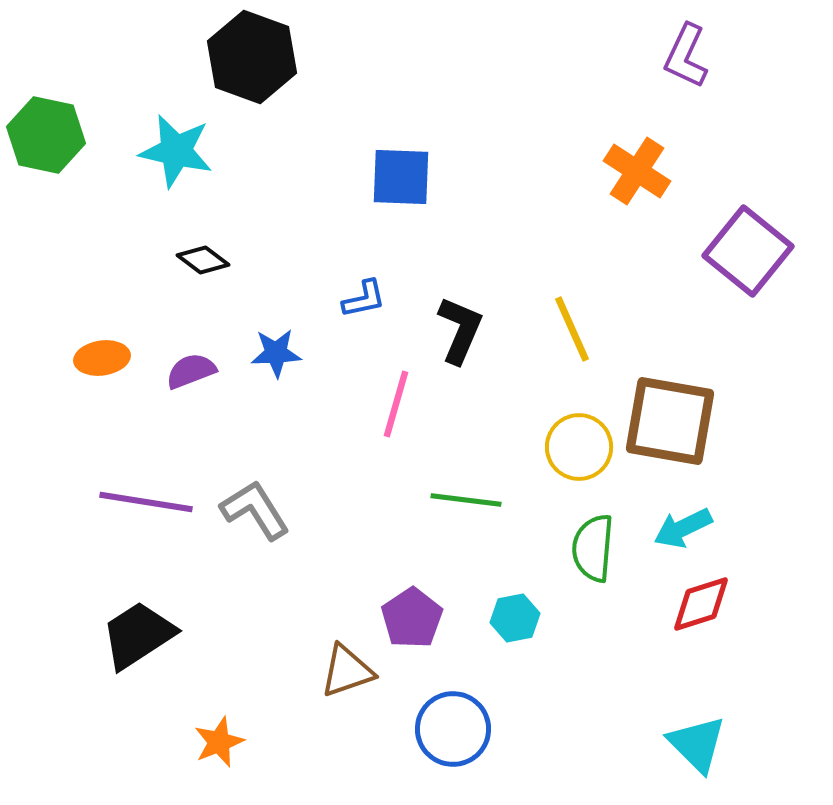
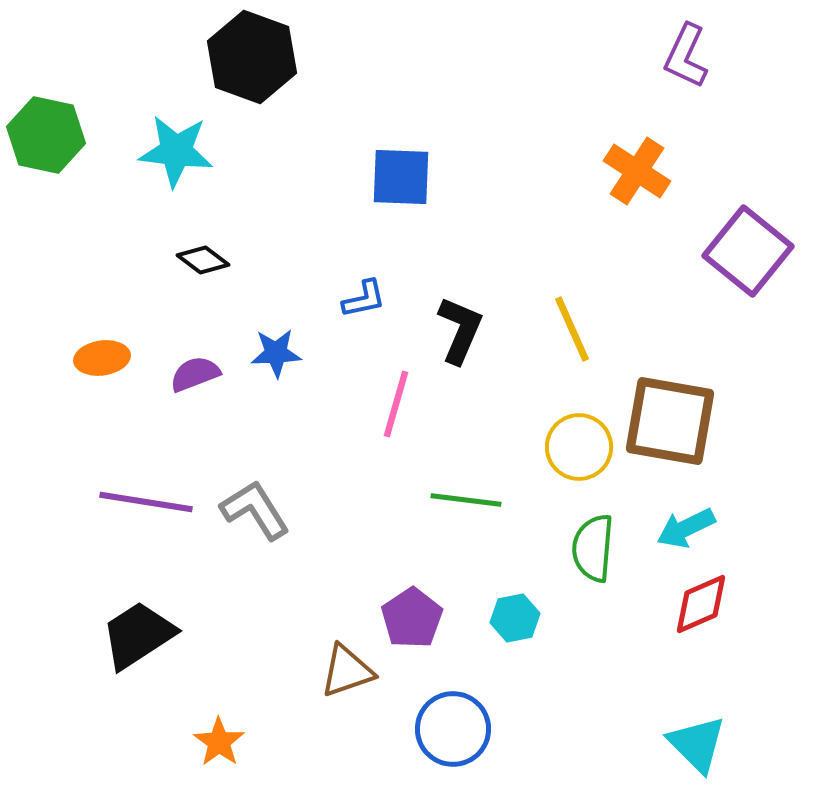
cyan star: rotated 6 degrees counterclockwise
purple semicircle: moved 4 px right, 3 px down
cyan arrow: moved 3 px right
red diamond: rotated 6 degrees counterclockwise
orange star: rotated 15 degrees counterclockwise
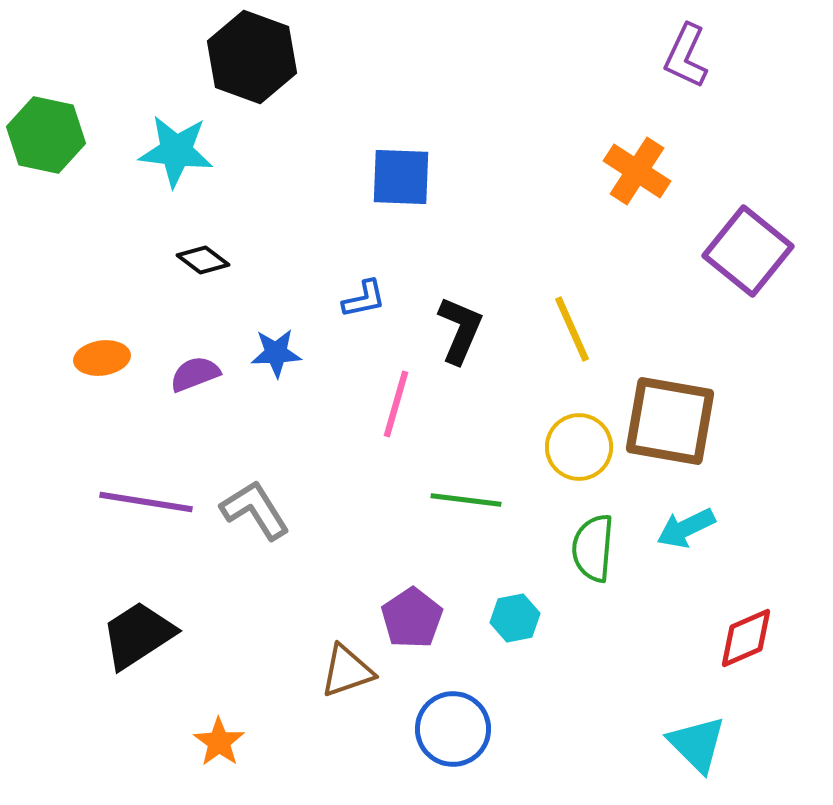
red diamond: moved 45 px right, 34 px down
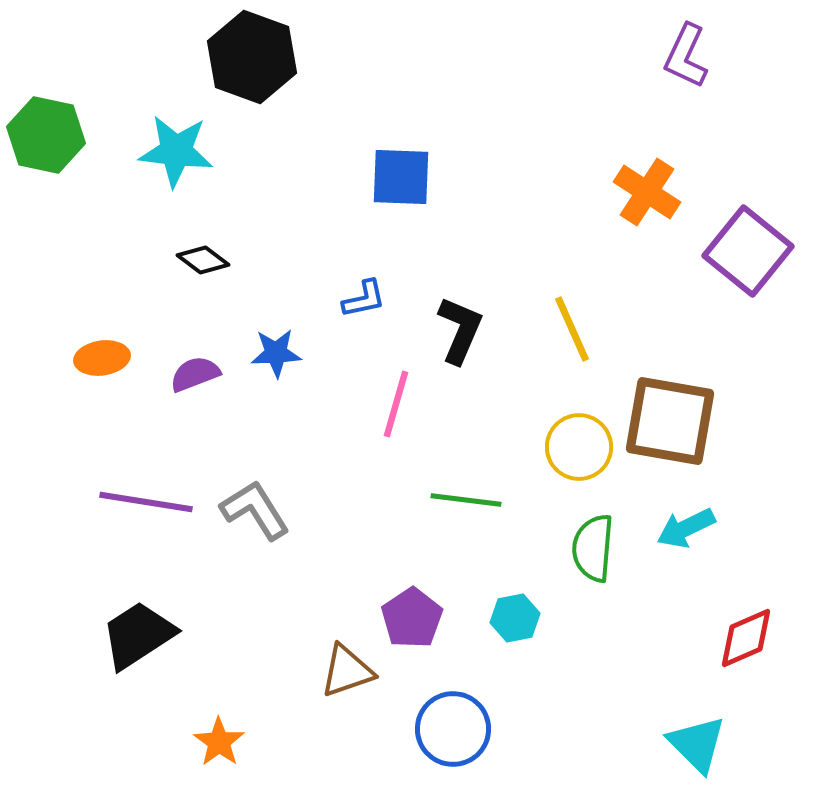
orange cross: moved 10 px right, 21 px down
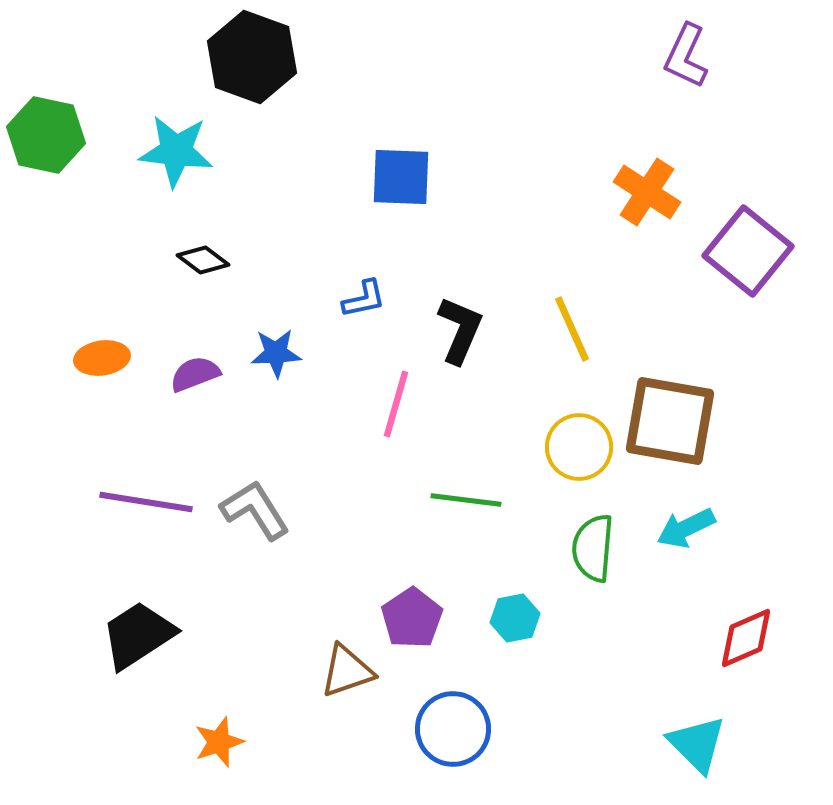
orange star: rotated 18 degrees clockwise
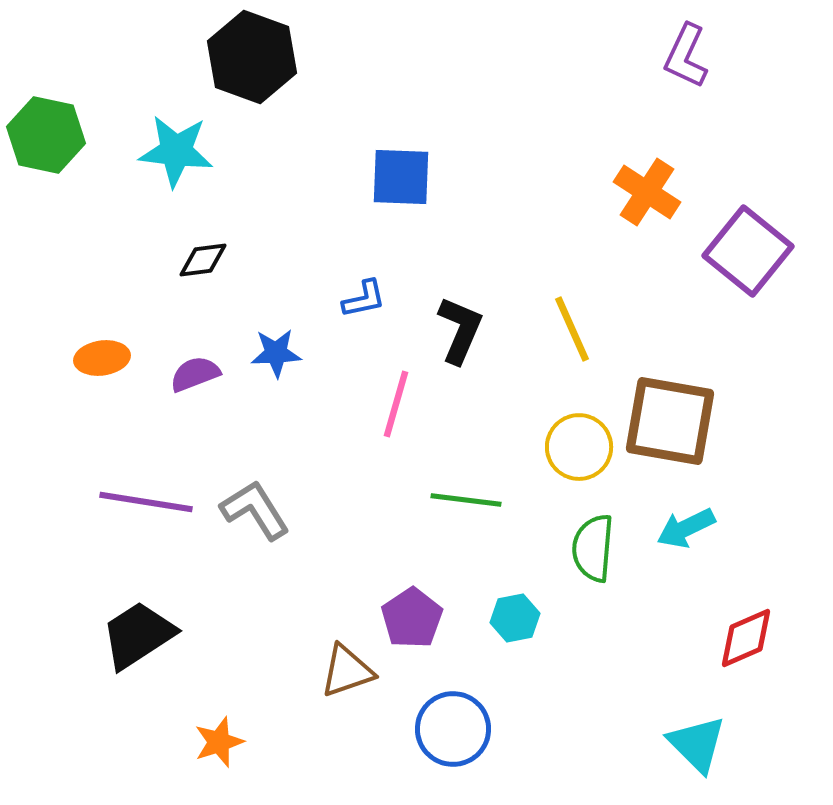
black diamond: rotated 45 degrees counterclockwise
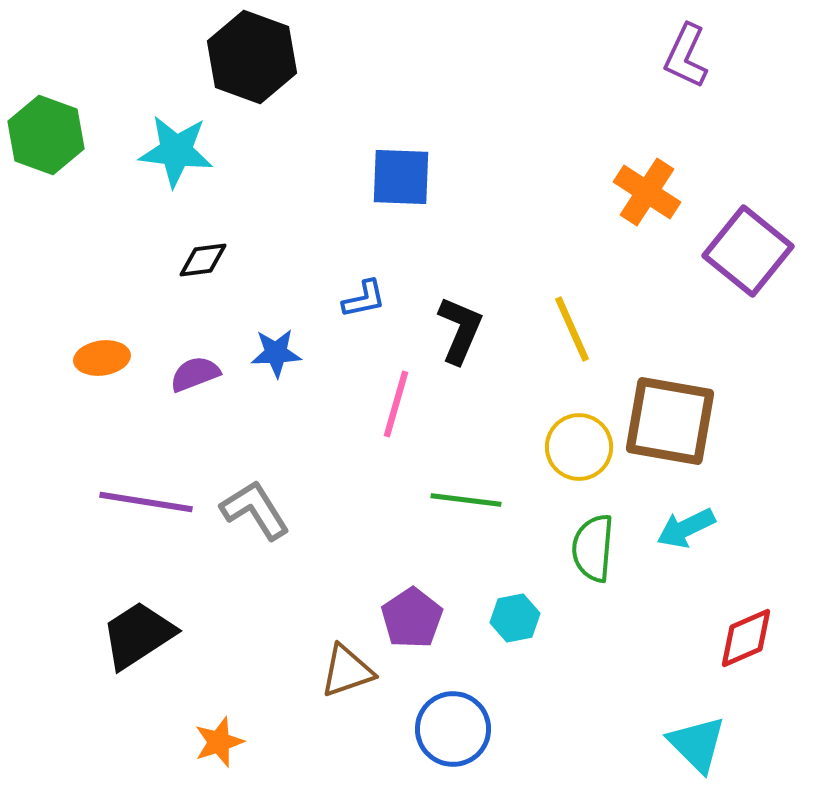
green hexagon: rotated 8 degrees clockwise
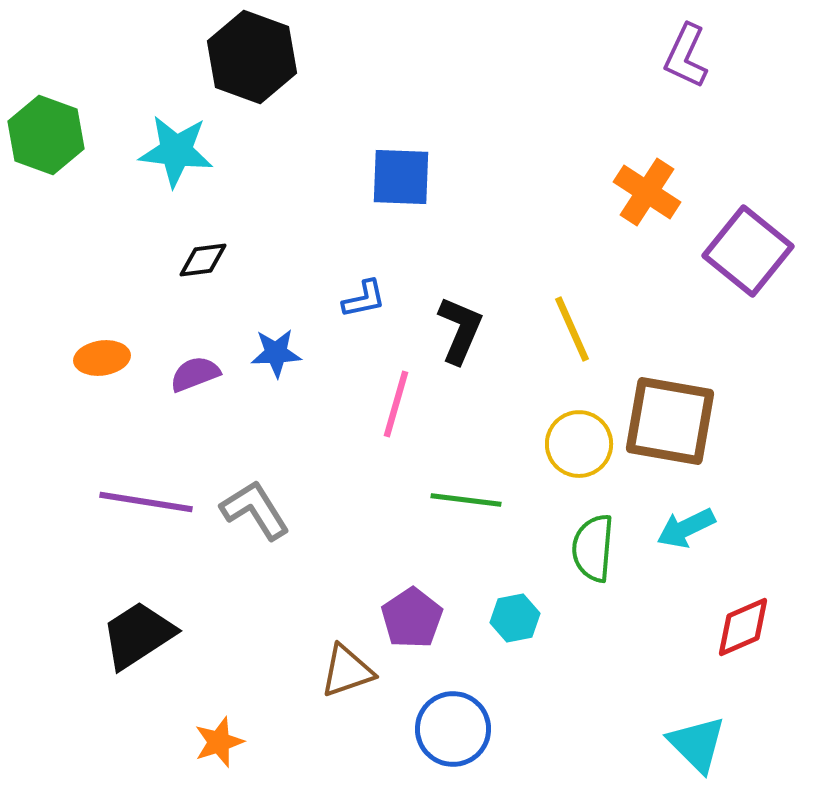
yellow circle: moved 3 px up
red diamond: moved 3 px left, 11 px up
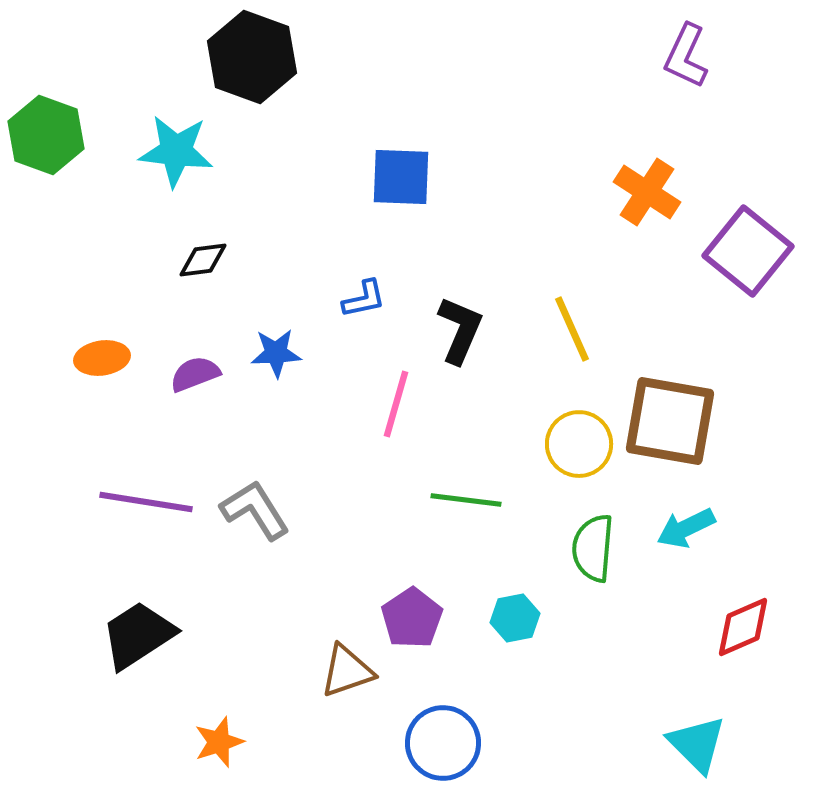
blue circle: moved 10 px left, 14 px down
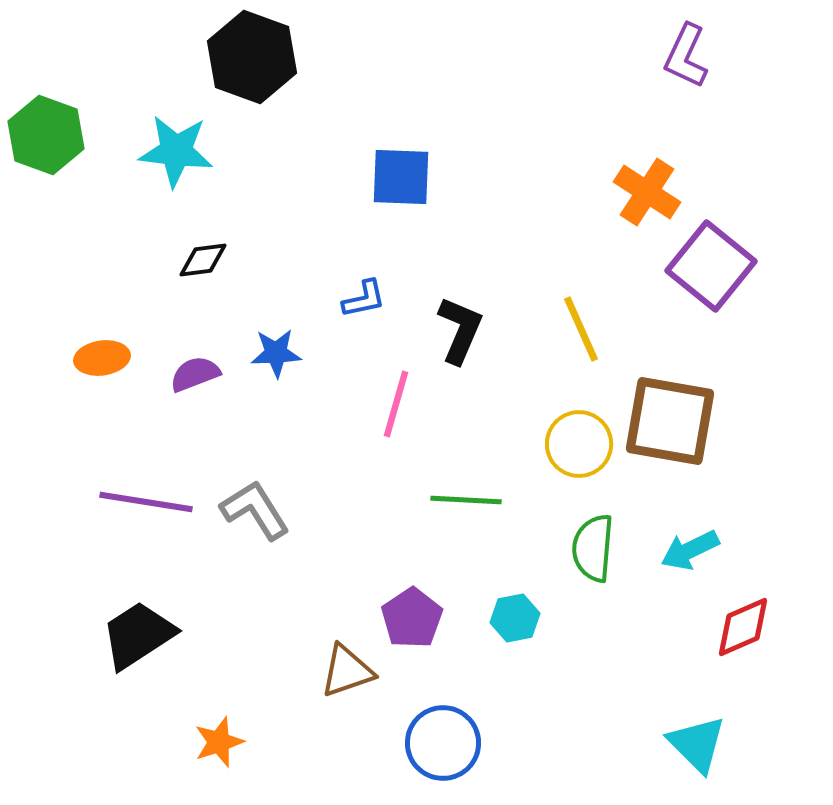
purple square: moved 37 px left, 15 px down
yellow line: moved 9 px right
green line: rotated 4 degrees counterclockwise
cyan arrow: moved 4 px right, 22 px down
